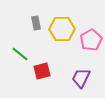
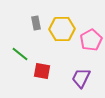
red square: rotated 24 degrees clockwise
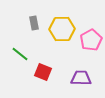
gray rectangle: moved 2 px left
red square: moved 1 px right, 1 px down; rotated 12 degrees clockwise
purple trapezoid: rotated 65 degrees clockwise
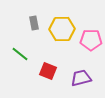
pink pentagon: rotated 30 degrees clockwise
red square: moved 5 px right, 1 px up
purple trapezoid: rotated 15 degrees counterclockwise
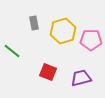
yellow hexagon: moved 1 px right, 2 px down; rotated 15 degrees counterclockwise
green line: moved 8 px left, 3 px up
red square: moved 1 px down
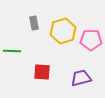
green line: rotated 36 degrees counterclockwise
red square: moved 6 px left; rotated 18 degrees counterclockwise
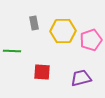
yellow hexagon: rotated 15 degrees clockwise
pink pentagon: rotated 20 degrees counterclockwise
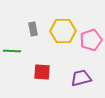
gray rectangle: moved 1 px left, 6 px down
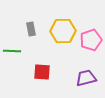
gray rectangle: moved 2 px left
purple trapezoid: moved 5 px right
